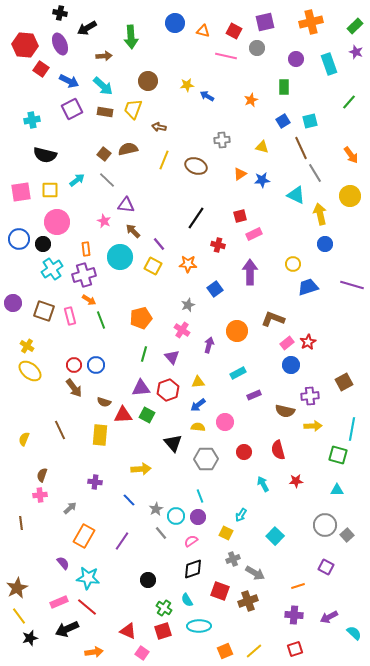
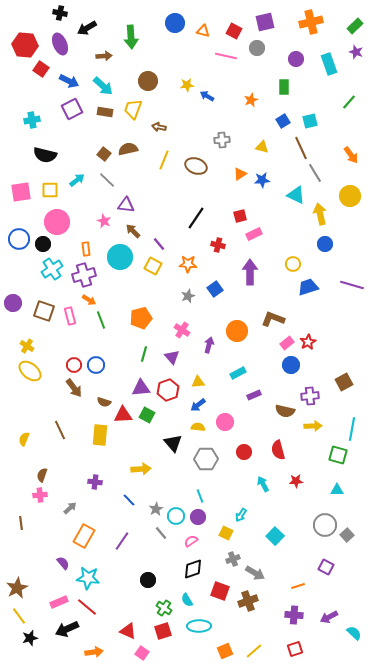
gray star at (188, 305): moved 9 px up
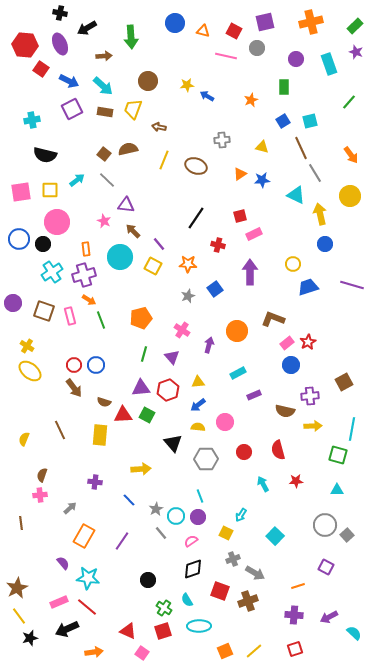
cyan cross at (52, 269): moved 3 px down
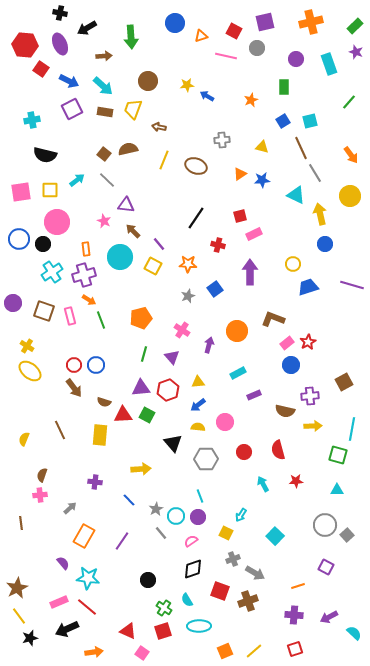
orange triangle at (203, 31): moved 2 px left, 5 px down; rotated 32 degrees counterclockwise
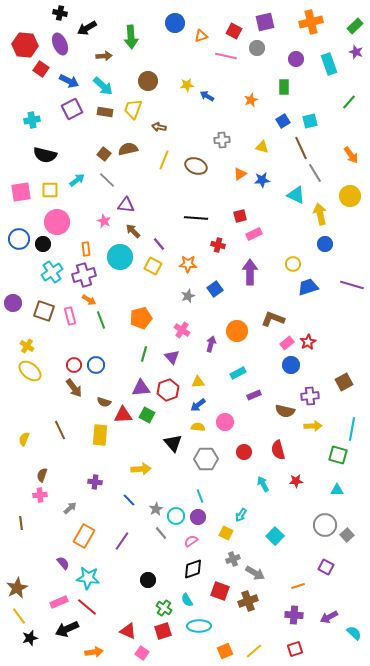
black line at (196, 218): rotated 60 degrees clockwise
purple arrow at (209, 345): moved 2 px right, 1 px up
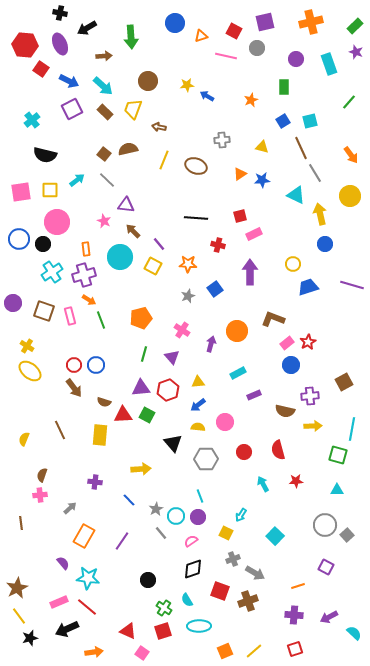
brown rectangle at (105, 112): rotated 35 degrees clockwise
cyan cross at (32, 120): rotated 28 degrees counterclockwise
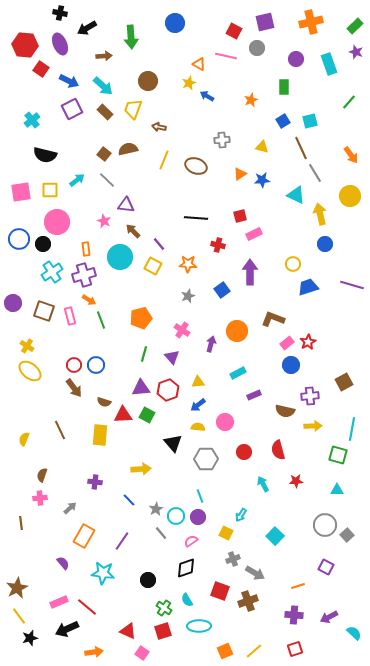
orange triangle at (201, 36): moved 2 px left, 28 px down; rotated 48 degrees clockwise
yellow star at (187, 85): moved 2 px right, 2 px up; rotated 16 degrees counterclockwise
blue square at (215, 289): moved 7 px right, 1 px down
pink cross at (40, 495): moved 3 px down
black diamond at (193, 569): moved 7 px left, 1 px up
cyan star at (88, 578): moved 15 px right, 5 px up
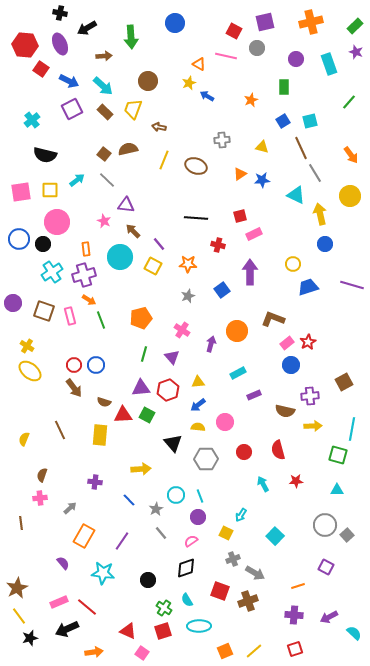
cyan circle at (176, 516): moved 21 px up
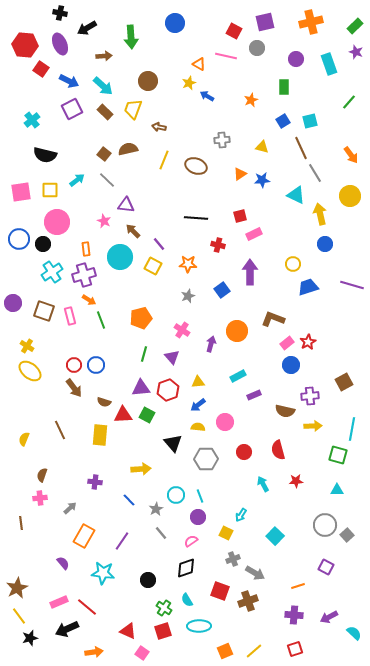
cyan rectangle at (238, 373): moved 3 px down
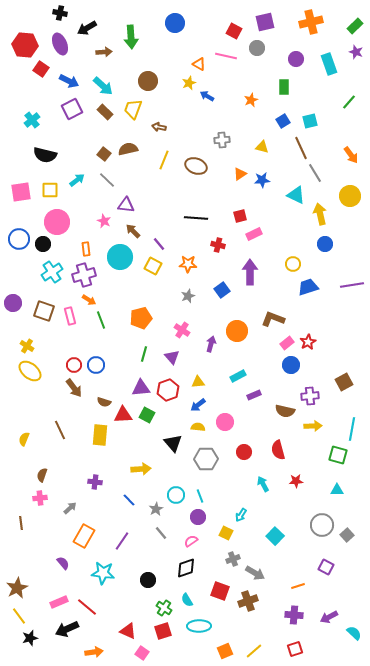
brown arrow at (104, 56): moved 4 px up
purple line at (352, 285): rotated 25 degrees counterclockwise
gray circle at (325, 525): moved 3 px left
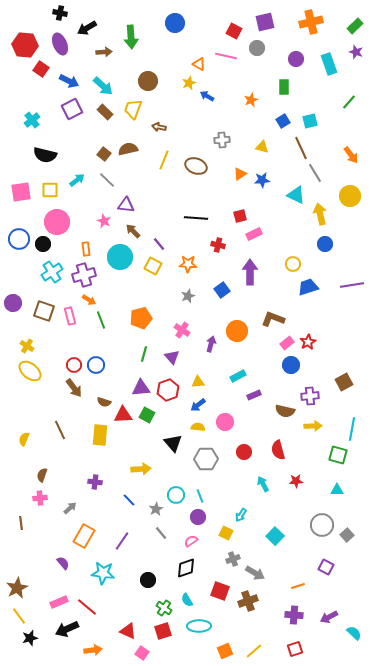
orange arrow at (94, 652): moved 1 px left, 2 px up
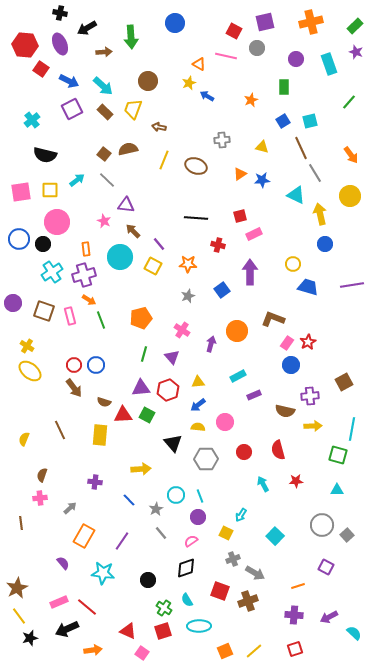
blue trapezoid at (308, 287): rotated 35 degrees clockwise
pink rectangle at (287, 343): rotated 16 degrees counterclockwise
